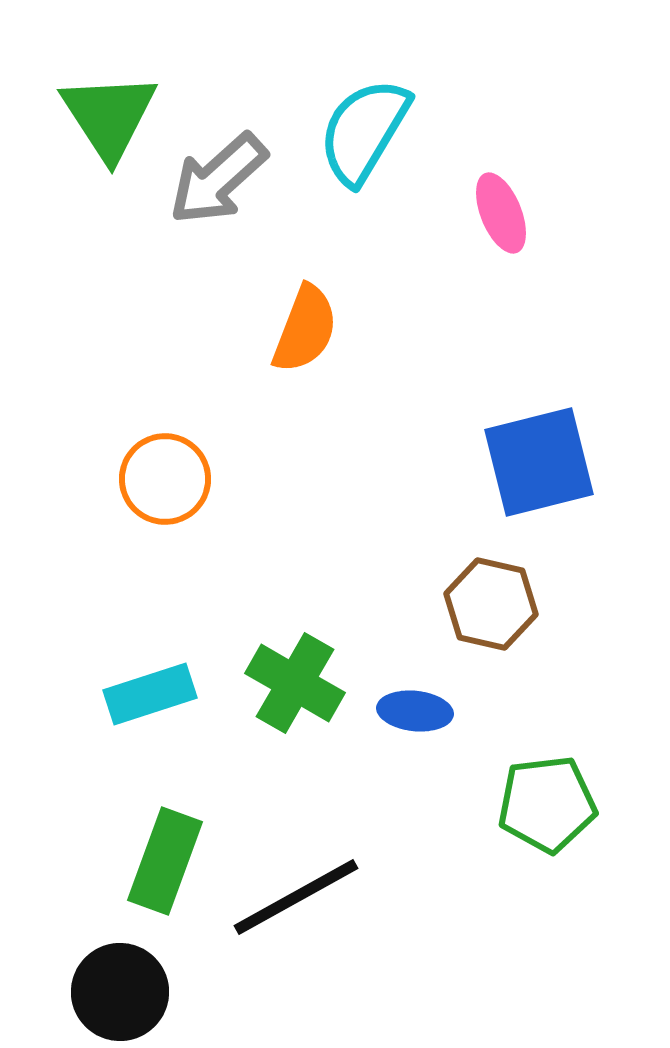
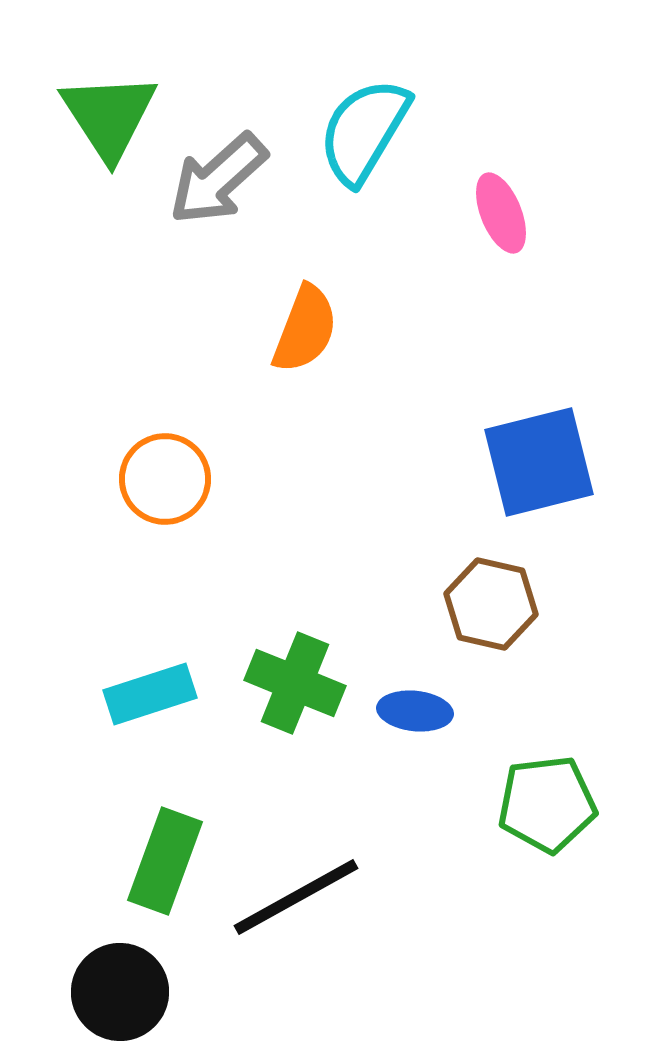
green cross: rotated 8 degrees counterclockwise
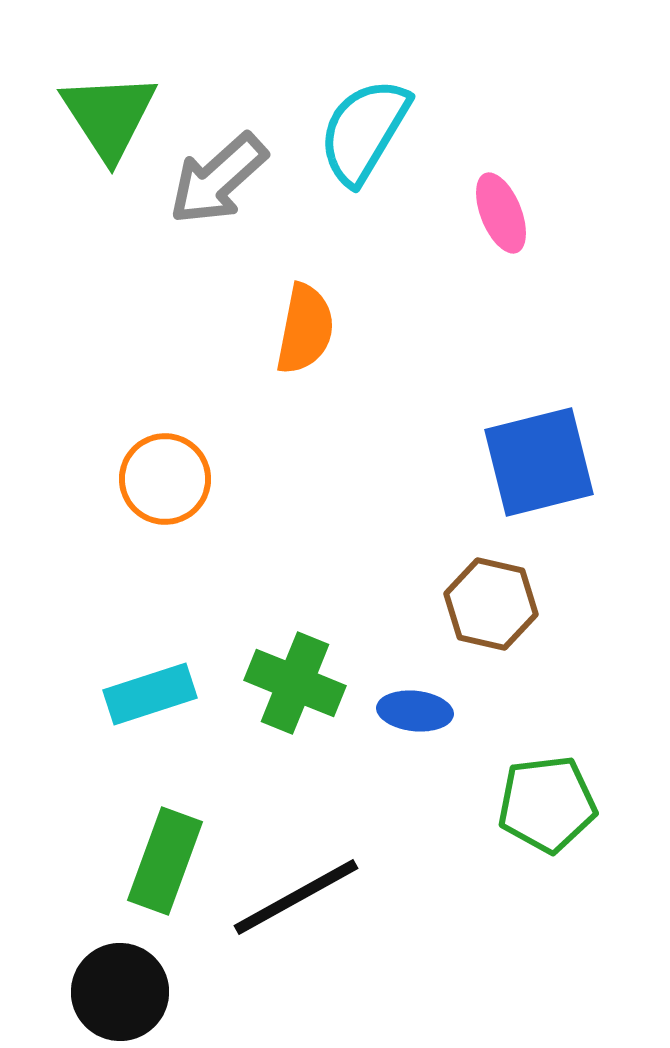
orange semicircle: rotated 10 degrees counterclockwise
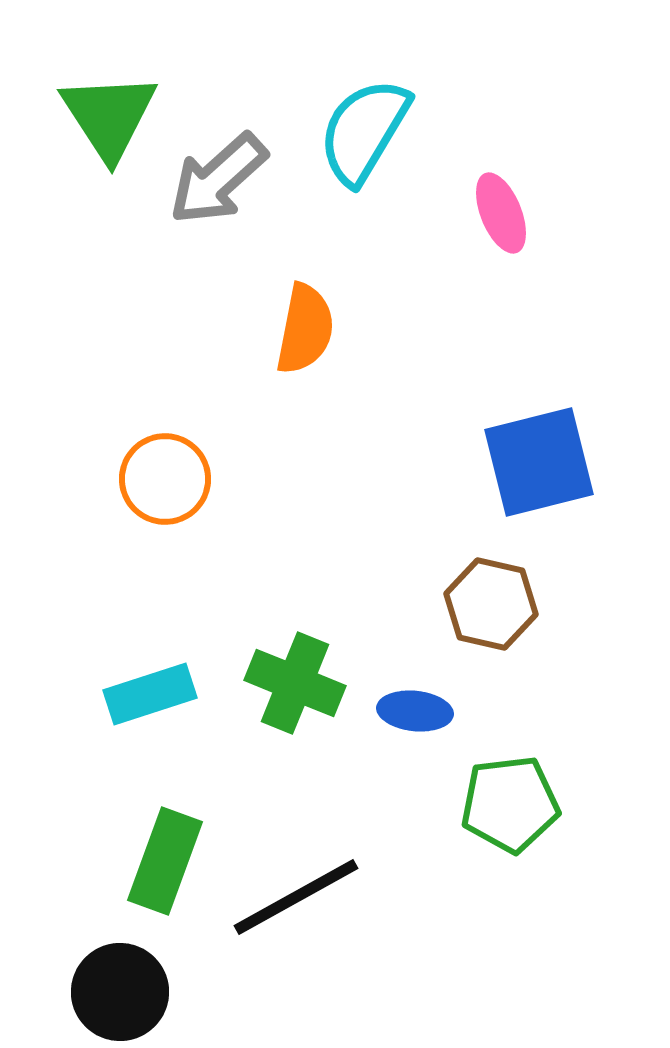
green pentagon: moved 37 px left
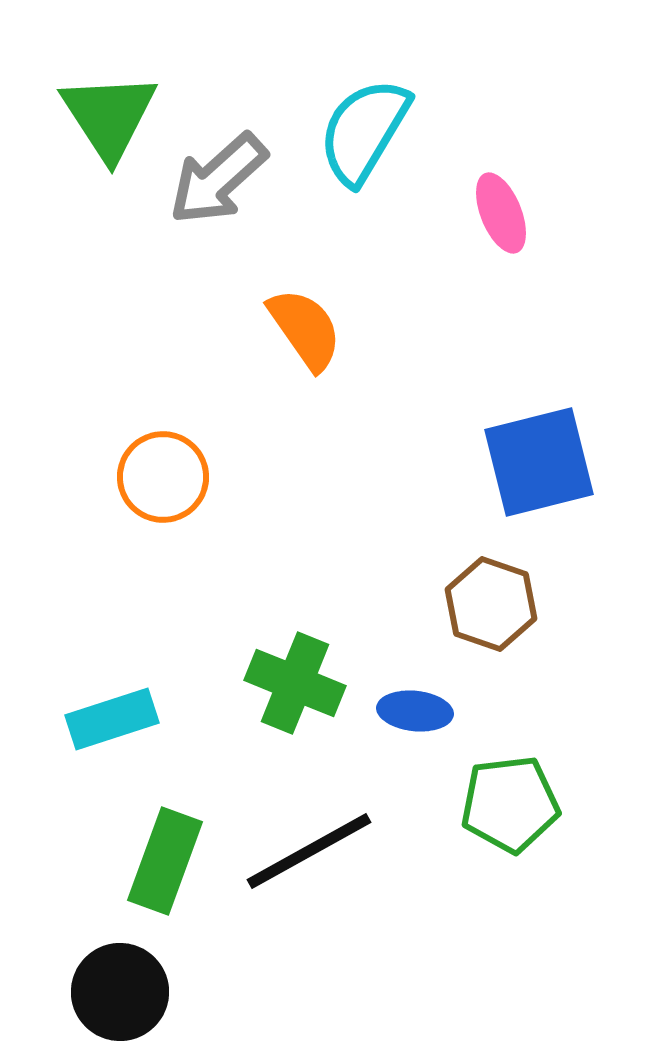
orange semicircle: rotated 46 degrees counterclockwise
orange circle: moved 2 px left, 2 px up
brown hexagon: rotated 6 degrees clockwise
cyan rectangle: moved 38 px left, 25 px down
black line: moved 13 px right, 46 px up
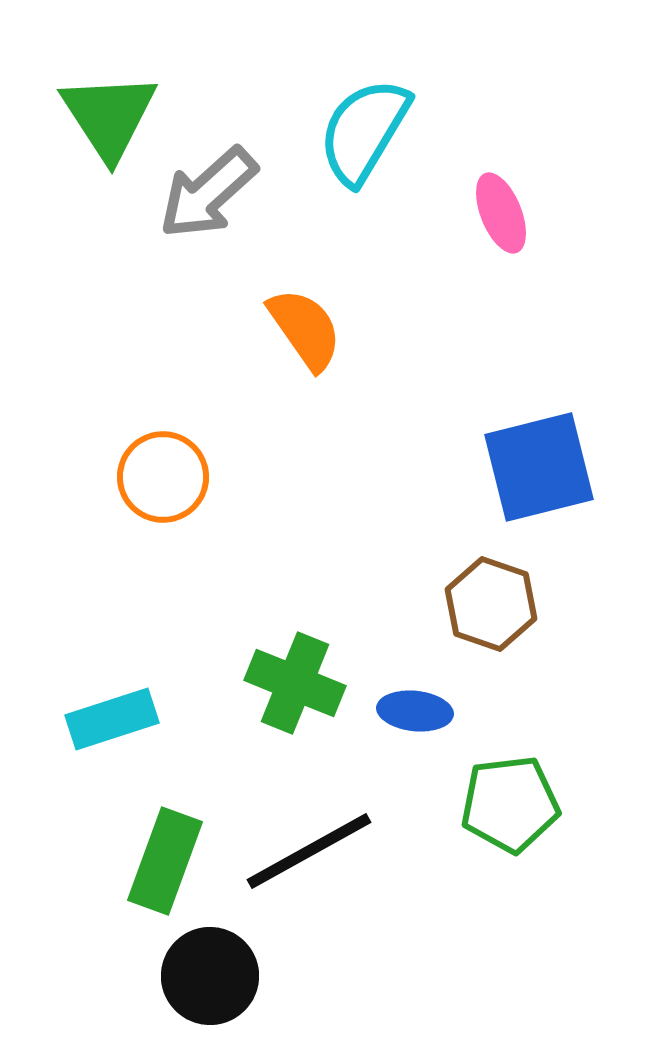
gray arrow: moved 10 px left, 14 px down
blue square: moved 5 px down
black circle: moved 90 px right, 16 px up
